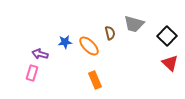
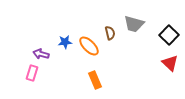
black square: moved 2 px right, 1 px up
purple arrow: moved 1 px right
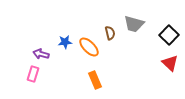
orange ellipse: moved 1 px down
pink rectangle: moved 1 px right, 1 px down
